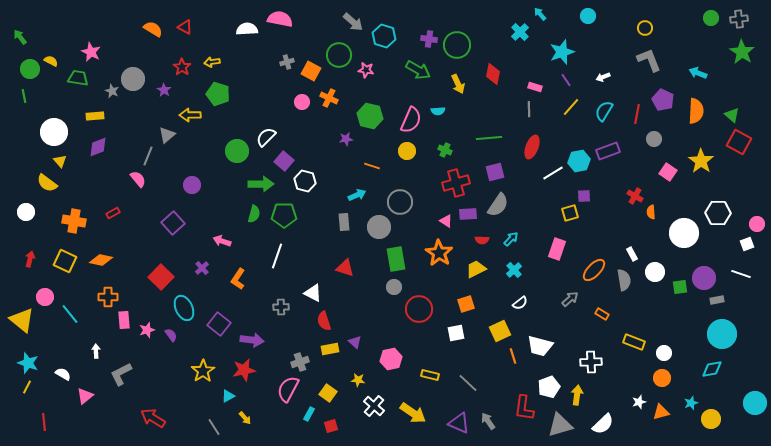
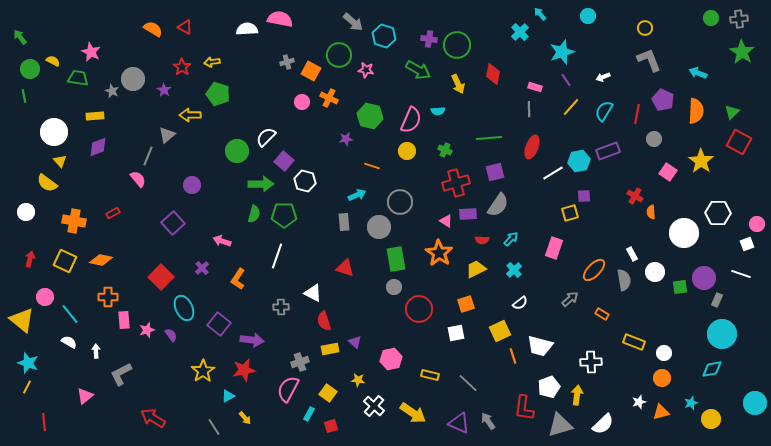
yellow semicircle at (51, 61): moved 2 px right
green triangle at (732, 115): moved 3 px up; rotated 35 degrees clockwise
pink rectangle at (557, 249): moved 3 px left, 1 px up
gray rectangle at (717, 300): rotated 56 degrees counterclockwise
white semicircle at (63, 374): moved 6 px right, 32 px up
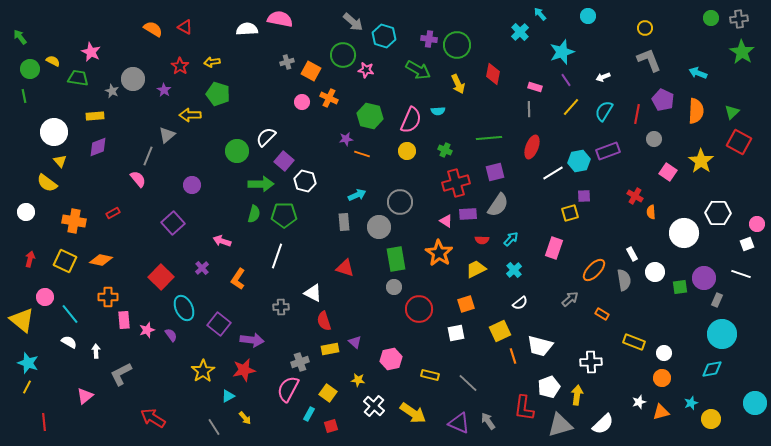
green circle at (339, 55): moved 4 px right
red star at (182, 67): moved 2 px left, 1 px up
orange line at (372, 166): moved 10 px left, 12 px up
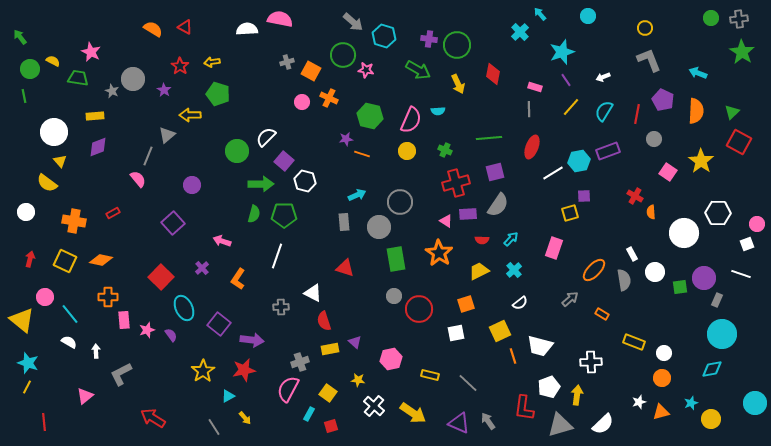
yellow trapezoid at (476, 269): moved 3 px right, 2 px down
gray circle at (394, 287): moved 9 px down
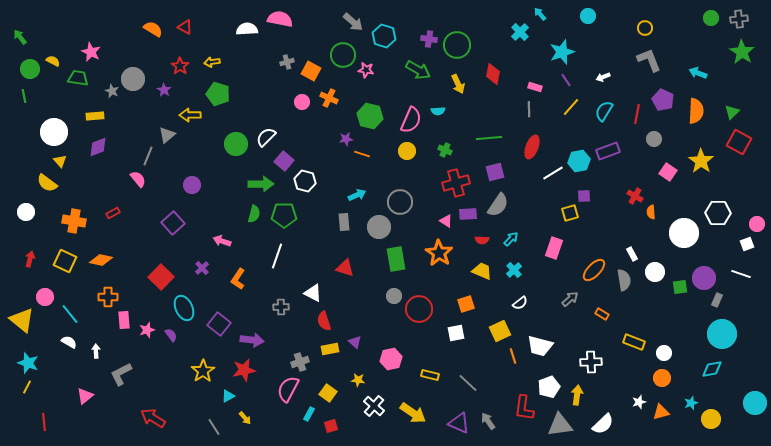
green circle at (237, 151): moved 1 px left, 7 px up
yellow trapezoid at (479, 271): moved 3 px right; rotated 50 degrees clockwise
gray triangle at (560, 425): rotated 8 degrees clockwise
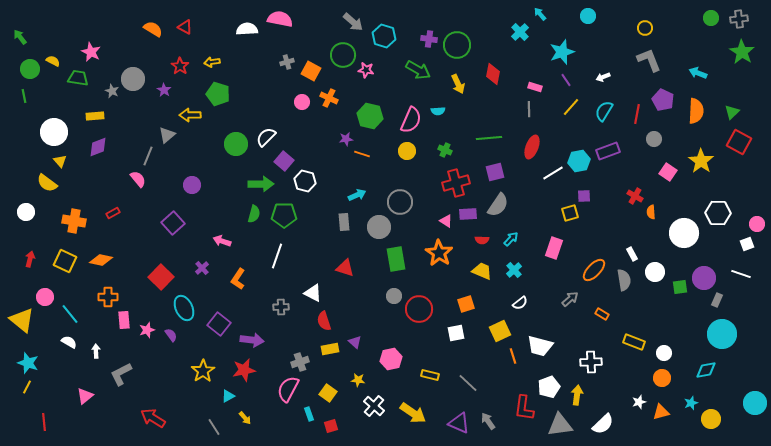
cyan diamond at (712, 369): moved 6 px left, 1 px down
cyan rectangle at (309, 414): rotated 48 degrees counterclockwise
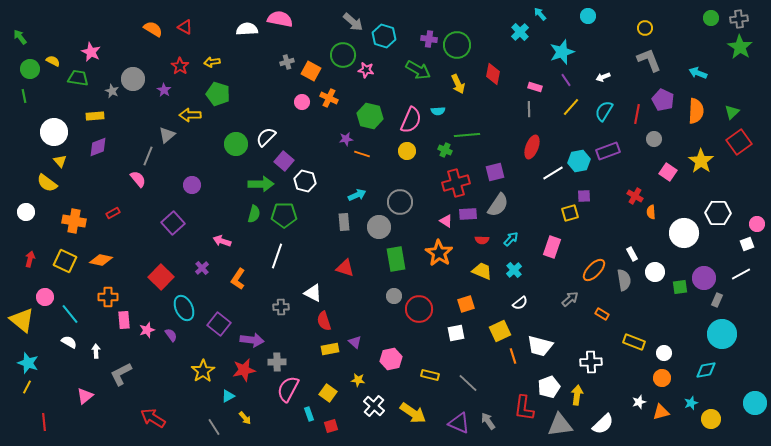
green star at (742, 52): moved 2 px left, 5 px up
green line at (489, 138): moved 22 px left, 3 px up
red square at (739, 142): rotated 25 degrees clockwise
pink rectangle at (554, 248): moved 2 px left, 1 px up
white line at (741, 274): rotated 48 degrees counterclockwise
gray cross at (300, 362): moved 23 px left; rotated 18 degrees clockwise
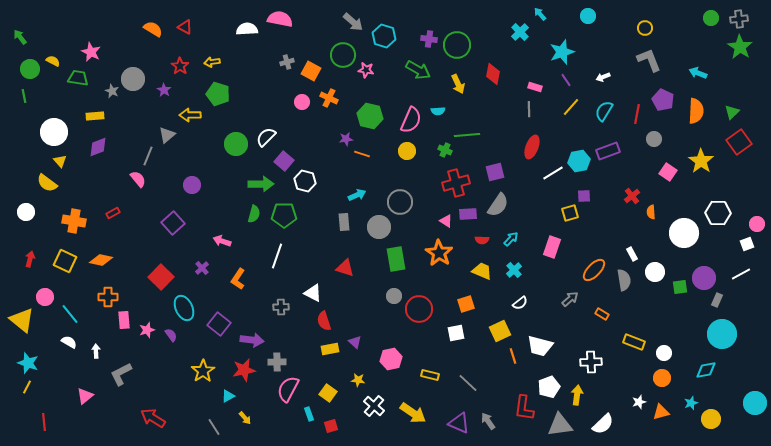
red cross at (635, 196): moved 3 px left; rotated 21 degrees clockwise
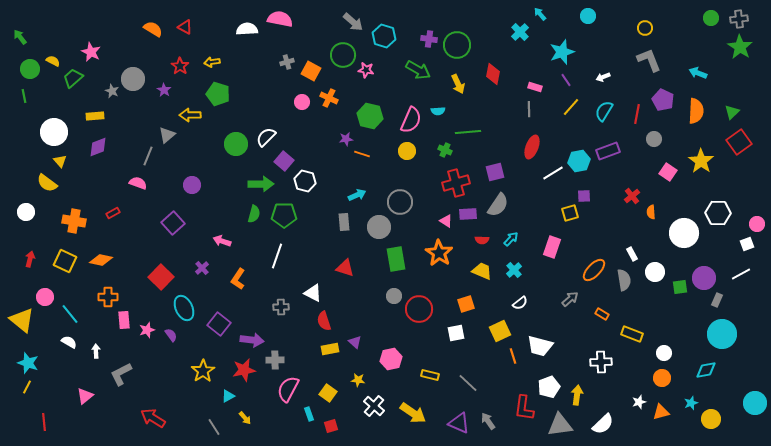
green trapezoid at (78, 78): moved 5 px left; rotated 50 degrees counterclockwise
green line at (467, 135): moved 1 px right, 3 px up
pink semicircle at (138, 179): moved 4 px down; rotated 30 degrees counterclockwise
yellow rectangle at (634, 342): moved 2 px left, 8 px up
gray cross at (277, 362): moved 2 px left, 2 px up
white cross at (591, 362): moved 10 px right
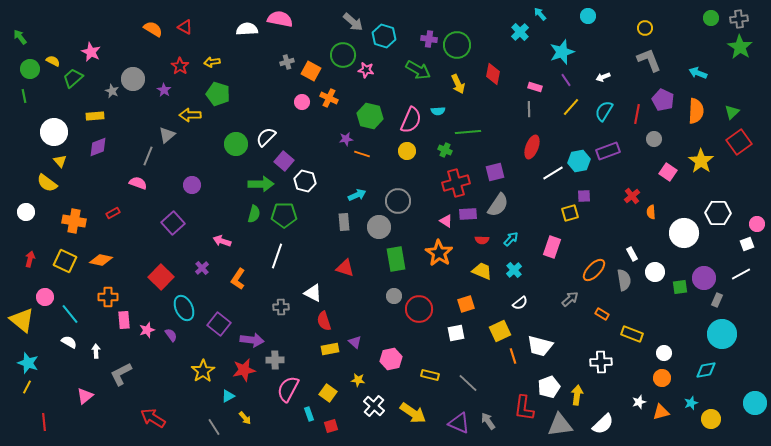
gray circle at (400, 202): moved 2 px left, 1 px up
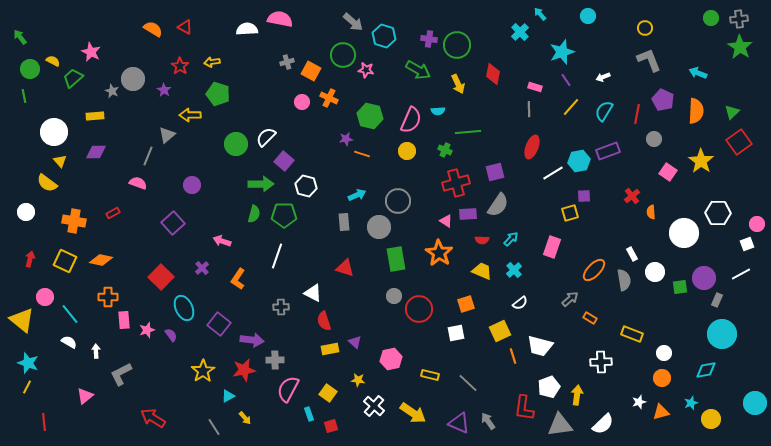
purple diamond at (98, 147): moved 2 px left, 5 px down; rotated 20 degrees clockwise
white hexagon at (305, 181): moved 1 px right, 5 px down
orange rectangle at (602, 314): moved 12 px left, 4 px down
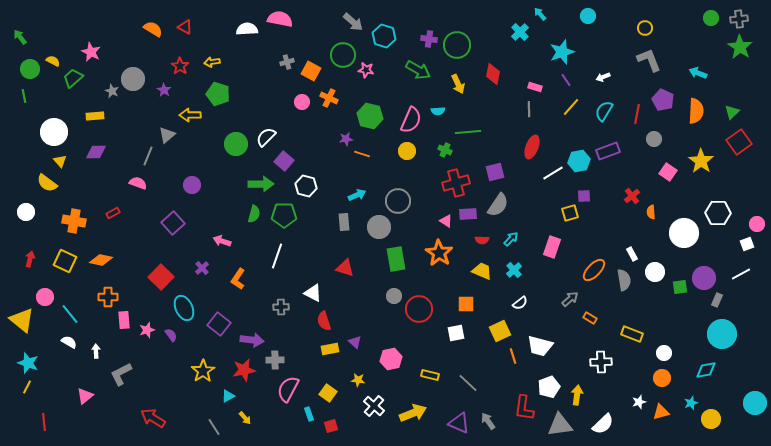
orange square at (466, 304): rotated 18 degrees clockwise
yellow arrow at (413, 413): rotated 56 degrees counterclockwise
